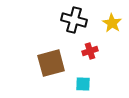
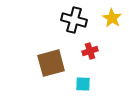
yellow star: moved 5 px up
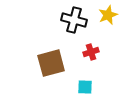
yellow star: moved 4 px left, 3 px up; rotated 18 degrees clockwise
red cross: moved 1 px right, 1 px down
cyan square: moved 2 px right, 3 px down
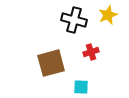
cyan square: moved 4 px left
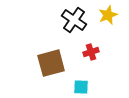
black cross: rotated 20 degrees clockwise
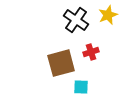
black cross: moved 2 px right
brown square: moved 10 px right
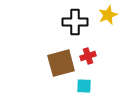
black cross: moved 1 px left, 2 px down; rotated 35 degrees counterclockwise
red cross: moved 3 px left, 4 px down
cyan square: moved 3 px right, 1 px up
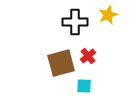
red cross: rotated 21 degrees counterclockwise
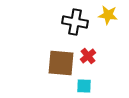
yellow star: rotated 30 degrees clockwise
black cross: rotated 10 degrees clockwise
brown square: rotated 20 degrees clockwise
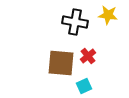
cyan square: rotated 28 degrees counterclockwise
